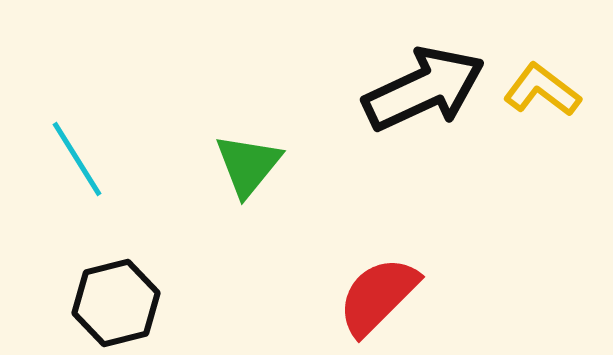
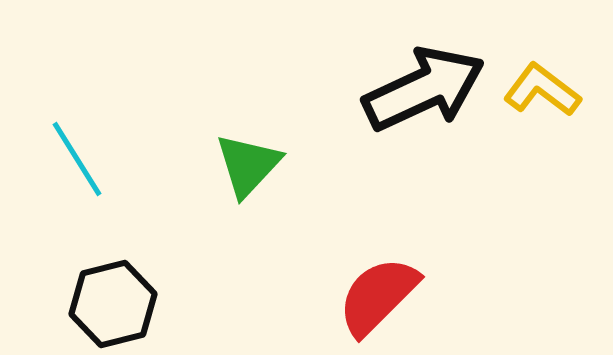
green triangle: rotated 4 degrees clockwise
black hexagon: moved 3 px left, 1 px down
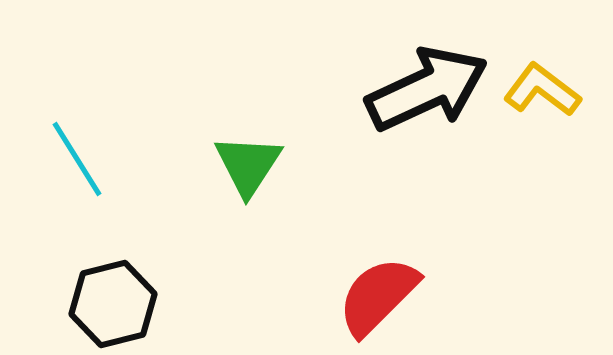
black arrow: moved 3 px right
green triangle: rotated 10 degrees counterclockwise
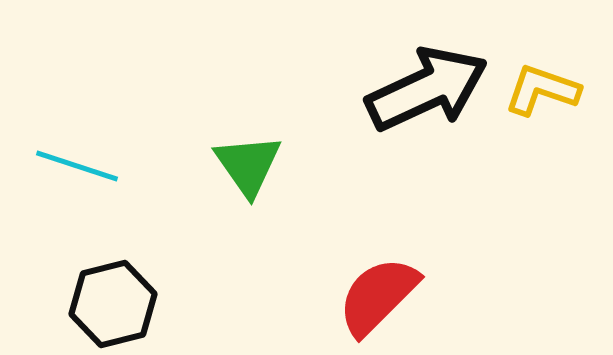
yellow L-shape: rotated 18 degrees counterclockwise
cyan line: moved 7 px down; rotated 40 degrees counterclockwise
green triangle: rotated 8 degrees counterclockwise
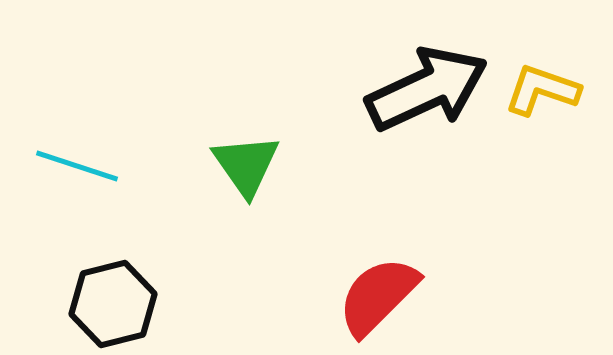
green triangle: moved 2 px left
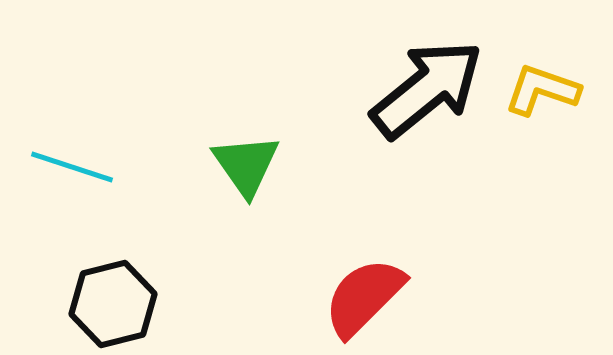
black arrow: rotated 14 degrees counterclockwise
cyan line: moved 5 px left, 1 px down
red semicircle: moved 14 px left, 1 px down
